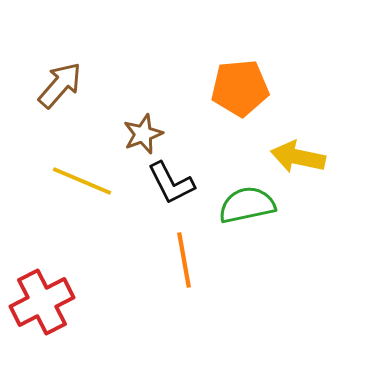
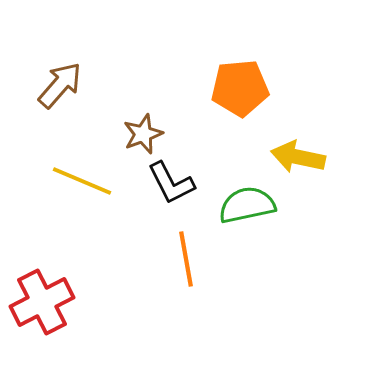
orange line: moved 2 px right, 1 px up
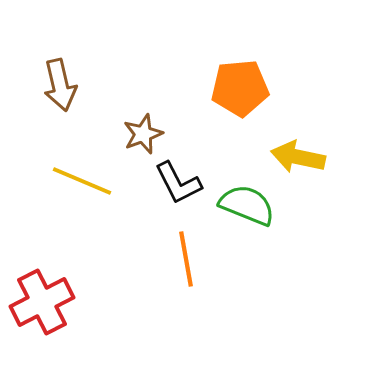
brown arrow: rotated 126 degrees clockwise
black L-shape: moved 7 px right
green semicircle: rotated 34 degrees clockwise
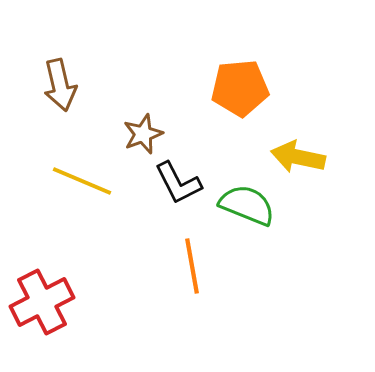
orange line: moved 6 px right, 7 px down
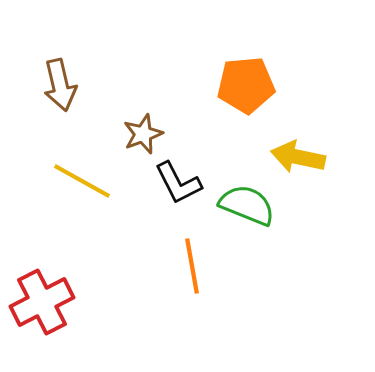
orange pentagon: moved 6 px right, 3 px up
yellow line: rotated 6 degrees clockwise
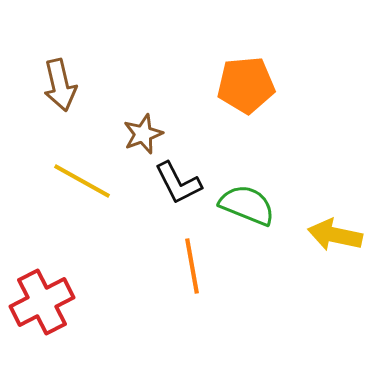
yellow arrow: moved 37 px right, 78 px down
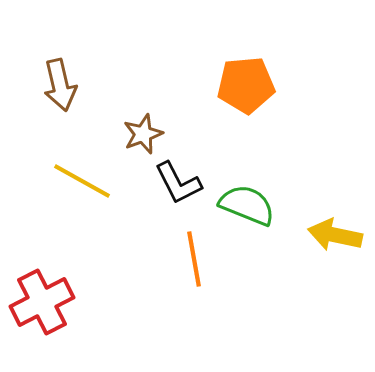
orange line: moved 2 px right, 7 px up
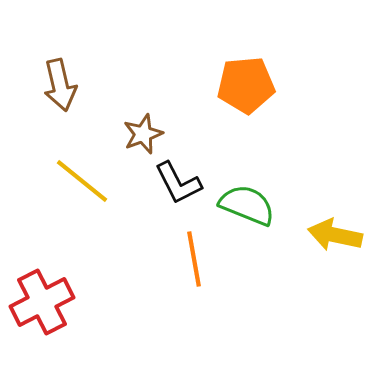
yellow line: rotated 10 degrees clockwise
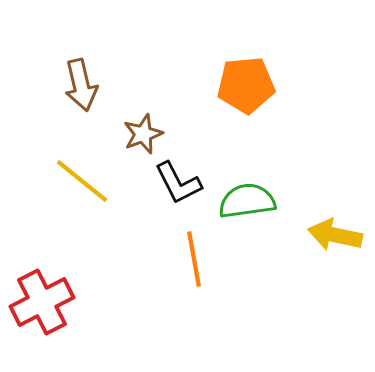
brown arrow: moved 21 px right
green semicircle: moved 4 px up; rotated 30 degrees counterclockwise
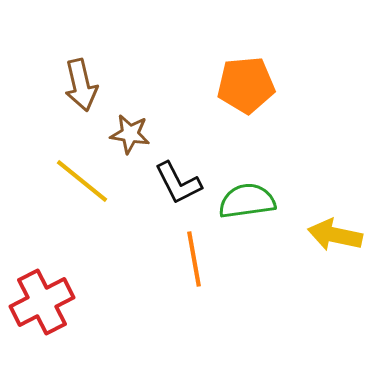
brown star: moved 13 px left; rotated 30 degrees clockwise
